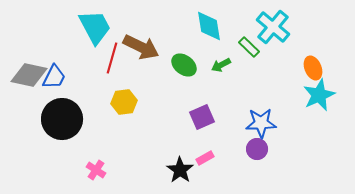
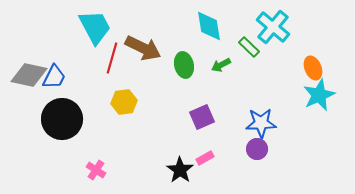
brown arrow: moved 2 px right, 1 px down
green ellipse: rotated 40 degrees clockwise
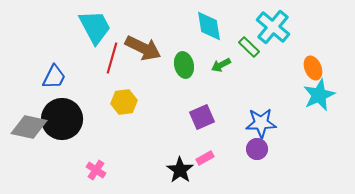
gray diamond: moved 52 px down
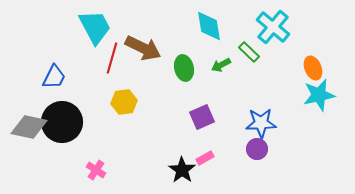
green rectangle: moved 5 px down
green ellipse: moved 3 px down
cyan star: rotated 12 degrees clockwise
black circle: moved 3 px down
black star: moved 2 px right
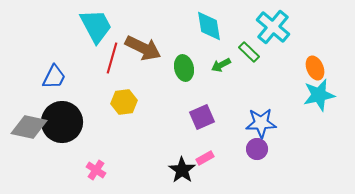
cyan trapezoid: moved 1 px right, 1 px up
orange ellipse: moved 2 px right
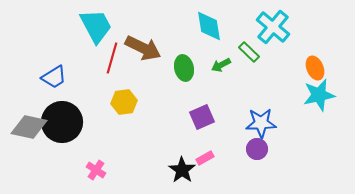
blue trapezoid: rotated 32 degrees clockwise
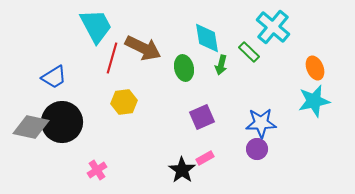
cyan diamond: moved 2 px left, 12 px down
green arrow: rotated 48 degrees counterclockwise
cyan star: moved 5 px left, 6 px down
gray diamond: moved 2 px right
pink cross: moved 1 px right; rotated 24 degrees clockwise
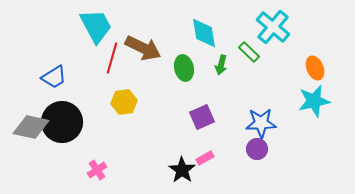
cyan diamond: moved 3 px left, 5 px up
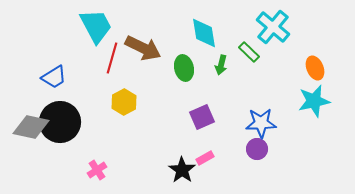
yellow hexagon: rotated 20 degrees counterclockwise
black circle: moved 2 px left
